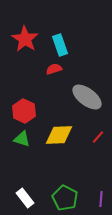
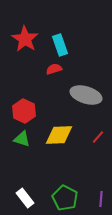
gray ellipse: moved 1 px left, 2 px up; rotated 20 degrees counterclockwise
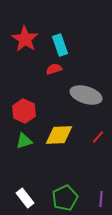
green triangle: moved 2 px right, 2 px down; rotated 36 degrees counterclockwise
green pentagon: rotated 20 degrees clockwise
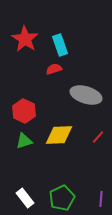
green pentagon: moved 3 px left
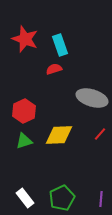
red star: rotated 12 degrees counterclockwise
gray ellipse: moved 6 px right, 3 px down
red hexagon: rotated 10 degrees clockwise
red line: moved 2 px right, 3 px up
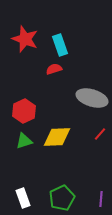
yellow diamond: moved 2 px left, 2 px down
white rectangle: moved 2 px left; rotated 18 degrees clockwise
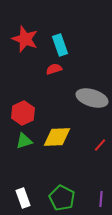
red hexagon: moved 1 px left, 2 px down
red line: moved 11 px down
green pentagon: rotated 20 degrees counterclockwise
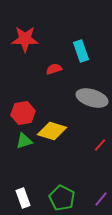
red star: rotated 20 degrees counterclockwise
cyan rectangle: moved 21 px right, 6 px down
red hexagon: rotated 15 degrees clockwise
yellow diamond: moved 5 px left, 6 px up; rotated 20 degrees clockwise
purple line: rotated 35 degrees clockwise
